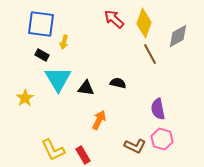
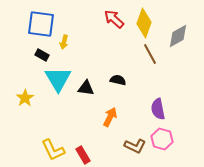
black semicircle: moved 3 px up
orange arrow: moved 11 px right, 3 px up
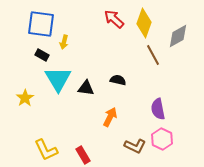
brown line: moved 3 px right, 1 px down
pink hexagon: rotated 10 degrees clockwise
yellow L-shape: moved 7 px left
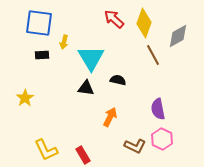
blue square: moved 2 px left, 1 px up
black rectangle: rotated 32 degrees counterclockwise
cyan triangle: moved 33 px right, 21 px up
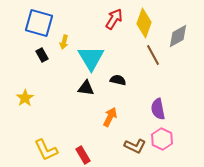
red arrow: rotated 80 degrees clockwise
blue square: rotated 8 degrees clockwise
black rectangle: rotated 64 degrees clockwise
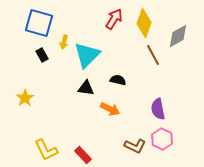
cyan triangle: moved 4 px left, 3 px up; rotated 16 degrees clockwise
orange arrow: moved 8 px up; rotated 90 degrees clockwise
red rectangle: rotated 12 degrees counterclockwise
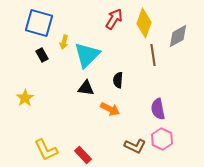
brown line: rotated 20 degrees clockwise
black semicircle: rotated 98 degrees counterclockwise
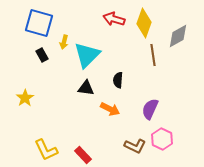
red arrow: rotated 105 degrees counterclockwise
purple semicircle: moved 8 px left; rotated 35 degrees clockwise
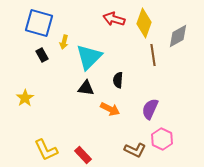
cyan triangle: moved 2 px right, 2 px down
brown L-shape: moved 4 px down
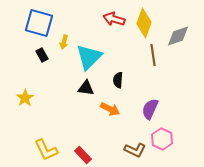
gray diamond: rotated 10 degrees clockwise
